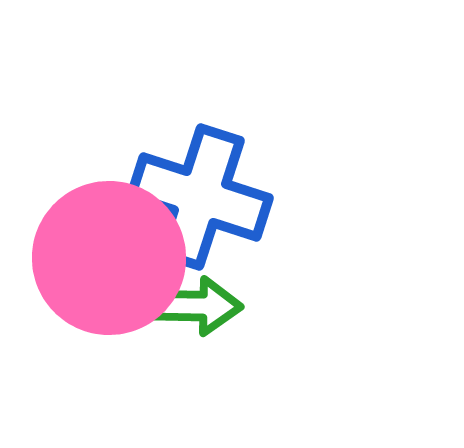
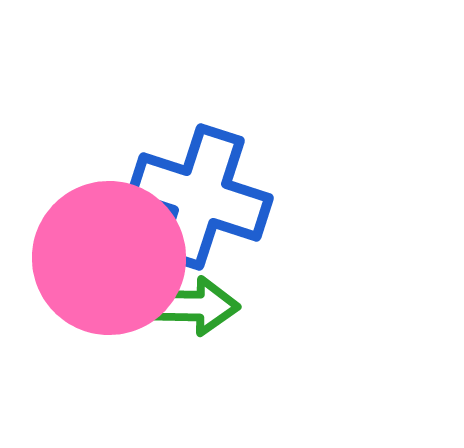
green arrow: moved 3 px left
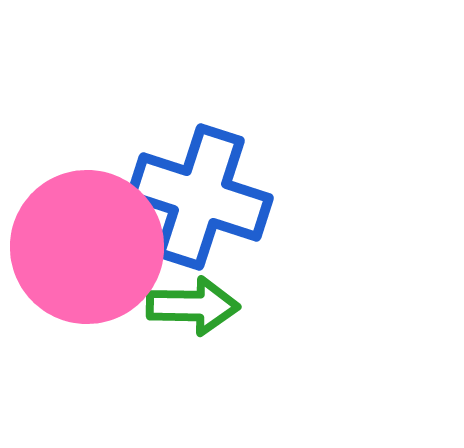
pink circle: moved 22 px left, 11 px up
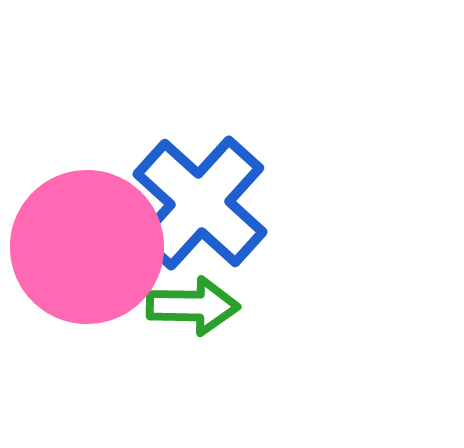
blue cross: moved 6 px down; rotated 24 degrees clockwise
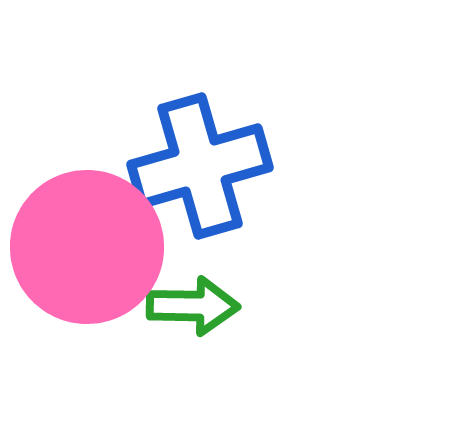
blue cross: moved 37 px up; rotated 32 degrees clockwise
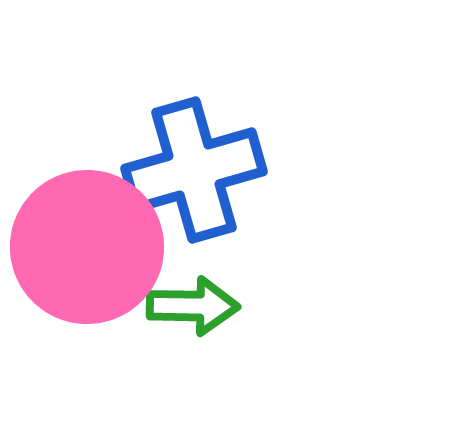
blue cross: moved 6 px left, 4 px down
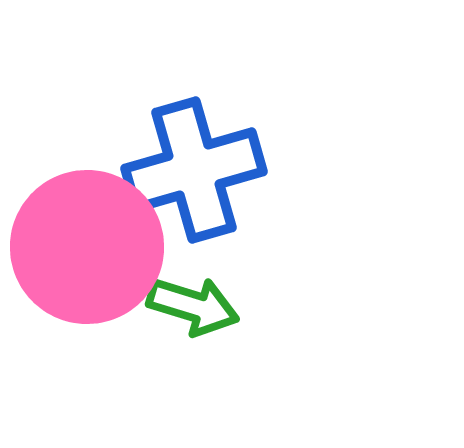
green arrow: rotated 16 degrees clockwise
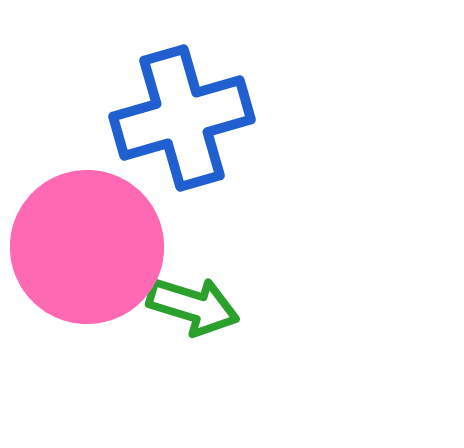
blue cross: moved 12 px left, 52 px up
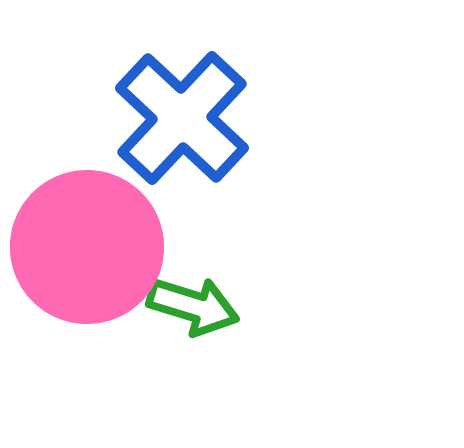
blue cross: rotated 31 degrees counterclockwise
